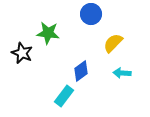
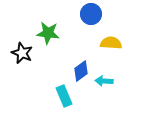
yellow semicircle: moved 2 px left; rotated 50 degrees clockwise
cyan arrow: moved 18 px left, 8 px down
cyan rectangle: rotated 60 degrees counterclockwise
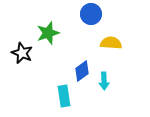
green star: rotated 25 degrees counterclockwise
blue diamond: moved 1 px right
cyan arrow: rotated 96 degrees counterclockwise
cyan rectangle: rotated 15 degrees clockwise
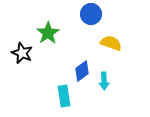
green star: rotated 15 degrees counterclockwise
yellow semicircle: rotated 15 degrees clockwise
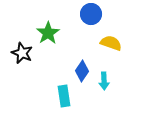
blue diamond: rotated 20 degrees counterclockwise
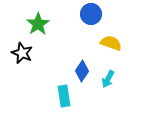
green star: moved 10 px left, 9 px up
cyan arrow: moved 4 px right, 2 px up; rotated 30 degrees clockwise
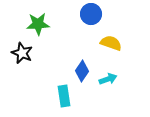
green star: rotated 30 degrees clockwise
cyan arrow: rotated 138 degrees counterclockwise
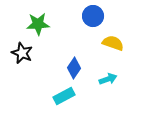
blue circle: moved 2 px right, 2 px down
yellow semicircle: moved 2 px right
blue diamond: moved 8 px left, 3 px up
cyan rectangle: rotated 70 degrees clockwise
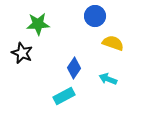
blue circle: moved 2 px right
cyan arrow: rotated 138 degrees counterclockwise
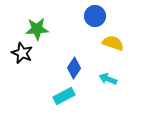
green star: moved 1 px left, 5 px down
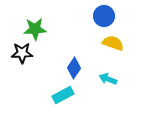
blue circle: moved 9 px right
green star: moved 2 px left
black star: rotated 25 degrees counterclockwise
cyan rectangle: moved 1 px left, 1 px up
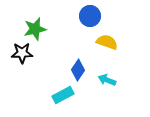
blue circle: moved 14 px left
green star: rotated 10 degrees counterclockwise
yellow semicircle: moved 6 px left, 1 px up
blue diamond: moved 4 px right, 2 px down
cyan arrow: moved 1 px left, 1 px down
